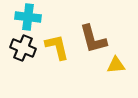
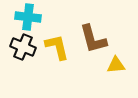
black cross: moved 1 px up
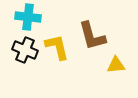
brown L-shape: moved 1 px left, 3 px up
black cross: moved 2 px right, 3 px down
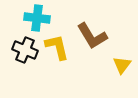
cyan cross: moved 9 px right, 1 px down
brown L-shape: rotated 16 degrees counterclockwise
yellow triangle: moved 6 px right; rotated 48 degrees counterclockwise
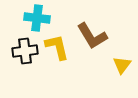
black cross: moved 1 px down; rotated 30 degrees counterclockwise
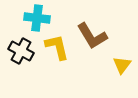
black cross: moved 4 px left; rotated 35 degrees clockwise
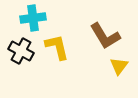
cyan cross: moved 4 px left; rotated 15 degrees counterclockwise
brown L-shape: moved 13 px right
yellow triangle: moved 3 px left, 1 px down
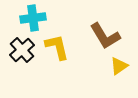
black cross: moved 1 px right, 1 px up; rotated 20 degrees clockwise
yellow triangle: rotated 18 degrees clockwise
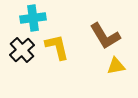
yellow triangle: moved 3 px left; rotated 24 degrees clockwise
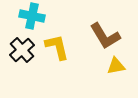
cyan cross: moved 1 px left, 2 px up; rotated 20 degrees clockwise
